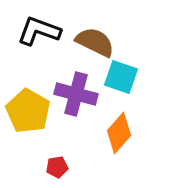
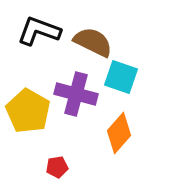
brown semicircle: moved 2 px left
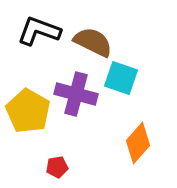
cyan square: moved 1 px down
orange diamond: moved 19 px right, 10 px down
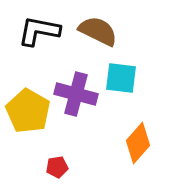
black L-shape: rotated 9 degrees counterclockwise
brown semicircle: moved 5 px right, 11 px up
cyan square: rotated 12 degrees counterclockwise
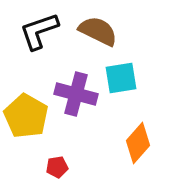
black L-shape: rotated 30 degrees counterclockwise
cyan square: rotated 16 degrees counterclockwise
yellow pentagon: moved 2 px left, 5 px down
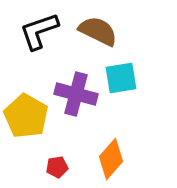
orange diamond: moved 27 px left, 16 px down
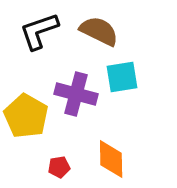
brown semicircle: moved 1 px right
cyan square: moved 1 px right, 1 px up
orange diamond: rotated 42 degrees counterclockwise
red pentagon: moved 2 px right
